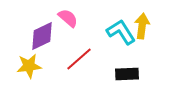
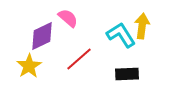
cyan L-shape: moved 3 px down
yellow star: rotated 25 degrees counterclockwise
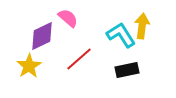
black rectangle: moved 4 px up; rotated 10 degrees counterclockwise
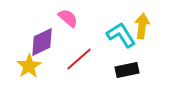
purple diamond: moved 6 px down
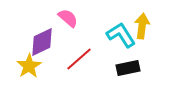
black rectangle: moved 1 px right, 2 px up
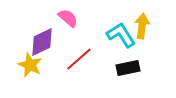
yellow star: moved 1 px right, 1 px up; rotated 15 degrees counterclockwise
